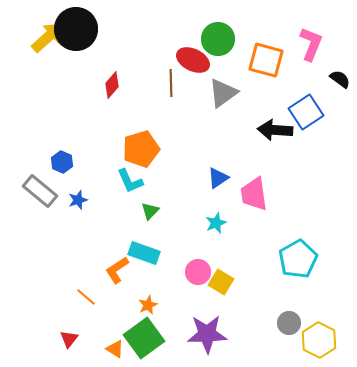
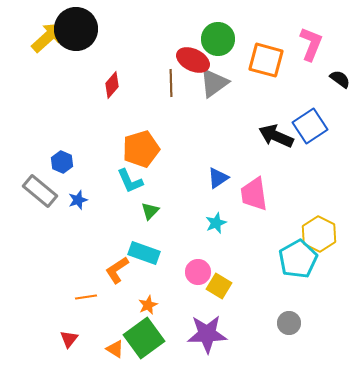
gray triangle: moved 9 px left, 10 px up
blue square: moved 4 px right, 14 px down
black arrow: moved 1 px right, 6 px down; rotated 20 degrees clockwise
yellow square: moved 2 px left, 4 px down
orange line: rotated 50 degrees counterclockwise
yellow hexagon: moved 106 px up
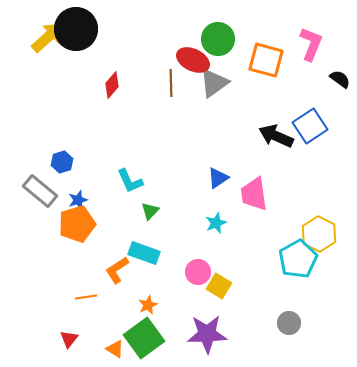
orange pentagon: moved 64 px left, 75 px down
blue hexagon: rotated 20 degrees clockwise
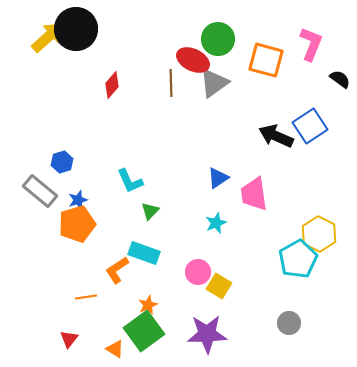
green square: moved 7 px up
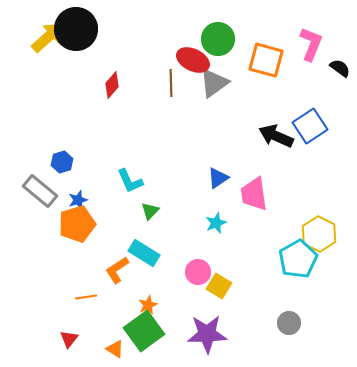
black semicircle: moved 11 px up
cyan rectangle: rotated 12 degrees clockwise
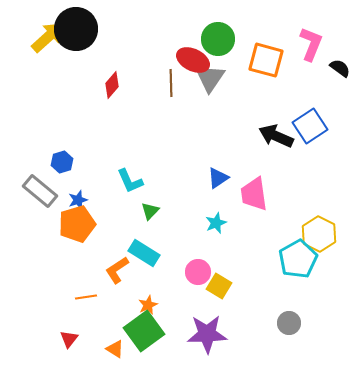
gray triangle: moved 4 px left, 5 px up; rotated 20 degrees counterclockwise
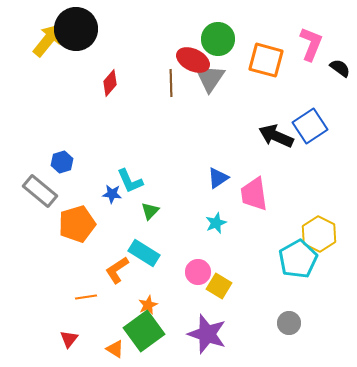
yellow arrow: moved 3 px down; rotated 9 degrees counterclockwise
red diamond: moved 2 px left, 2 px up
blue star: moved 34 px right, 6 px up; rotated 24 degrees clockwise
purple star: rotated 21 degrees clockwise
